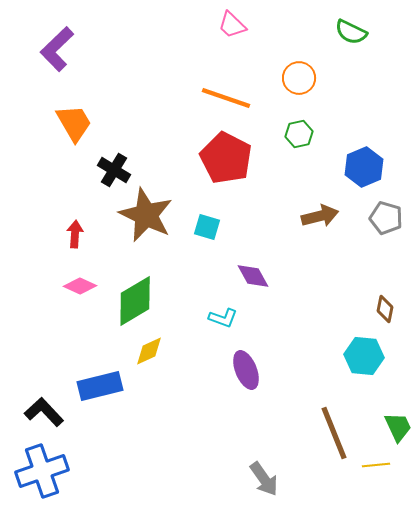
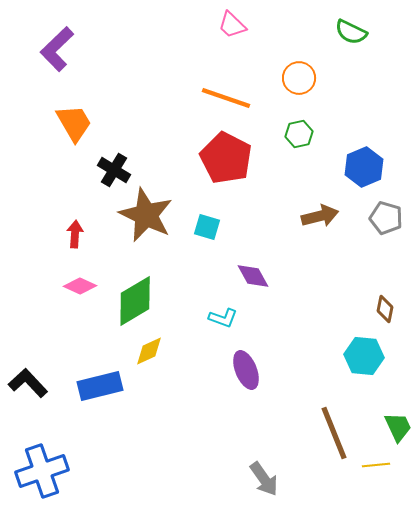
black L-shape: moved 16 px left, 29 px up
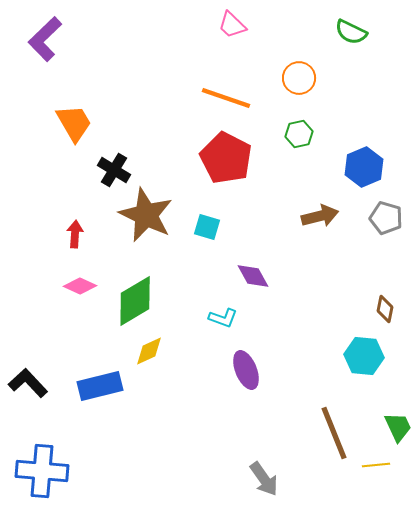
purple L-shape: moved 12 px left, 10 px up
blue cross: rotated 24 degrees clockwise
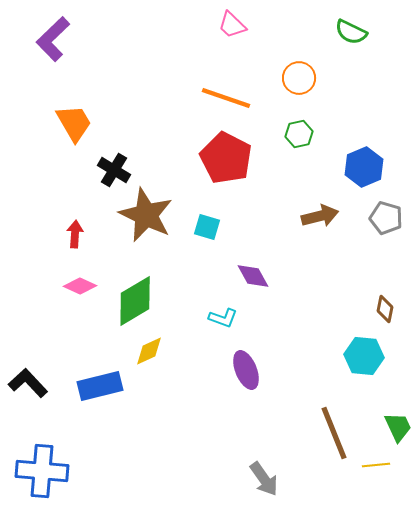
purple L-shape: moved 8 px right
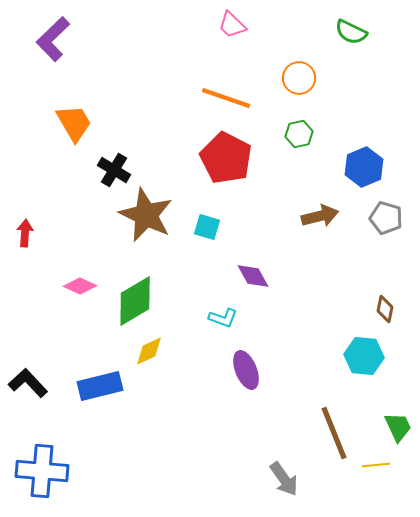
red arrow: moved 50 px left, 1 px up
gray arrow: moved 20 px right
